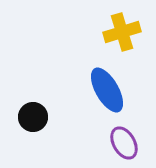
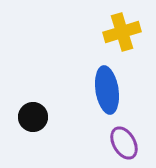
blue ellipse: rotated 21 degrees clockwise
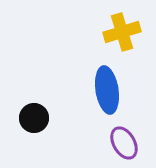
black circle: moved 1 px right, 1 px down
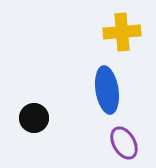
yellow cross: rotated 12 degrees clockwise
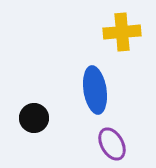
blue ellipse: moved 12 px left
purple ellipse: moved 12 px left, 1 px down
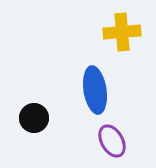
purple ellipse: moved 3 px up
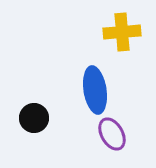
purple ellipse: moved 7 px up
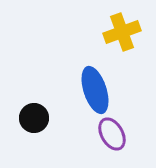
yellow cross: rotated 15 degrees counterclockwise
blue ellipse: rotated 9 degrees counterclockwise
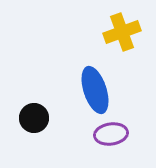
purple ellipse: moved 1 px left; rotated 68 degrees counterclockwise
